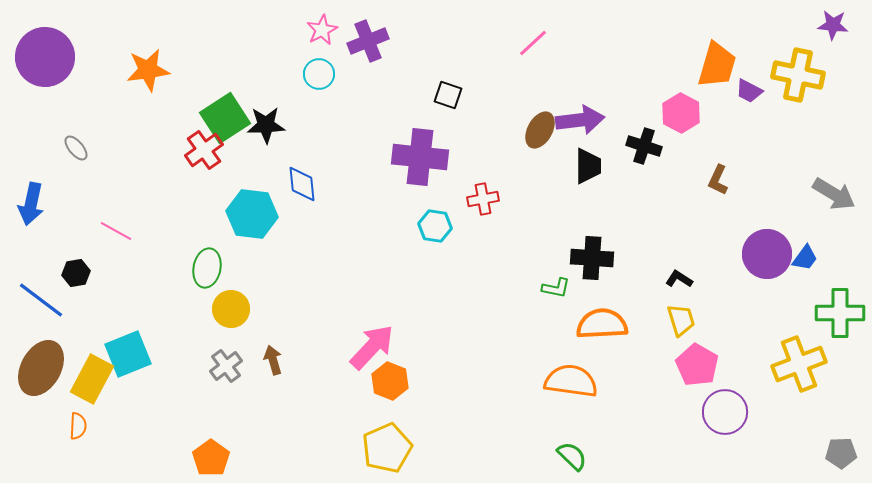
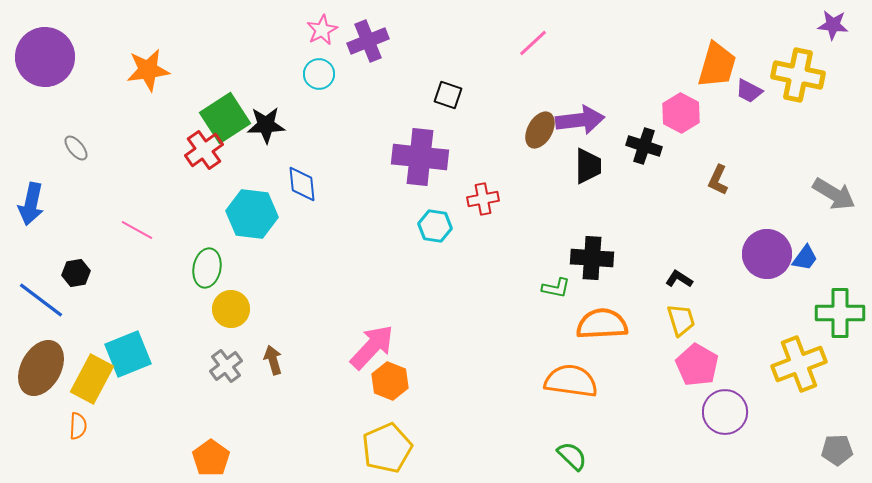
pink line at (116, 231): moved 21 px right, 1 px up
gray pentagon at (841, 453): moved 4 px left, 3 px up
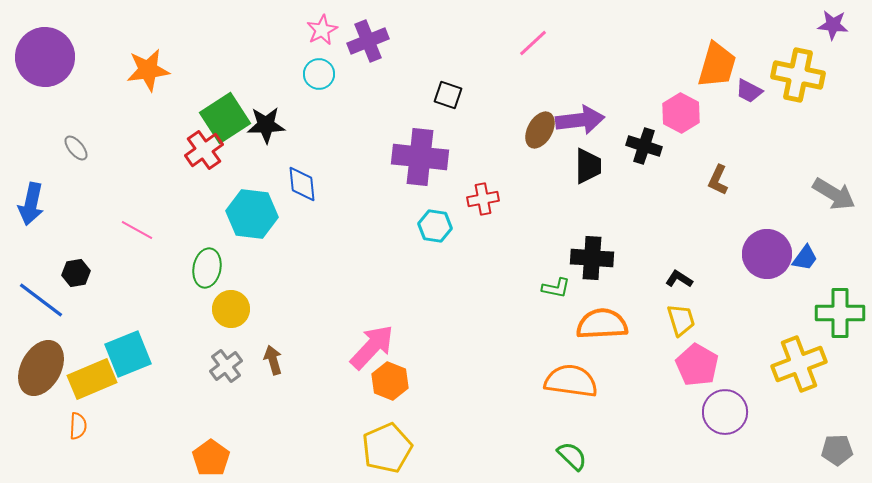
yellow rectangle at (92, 379): rotated 39 degrees clockwise
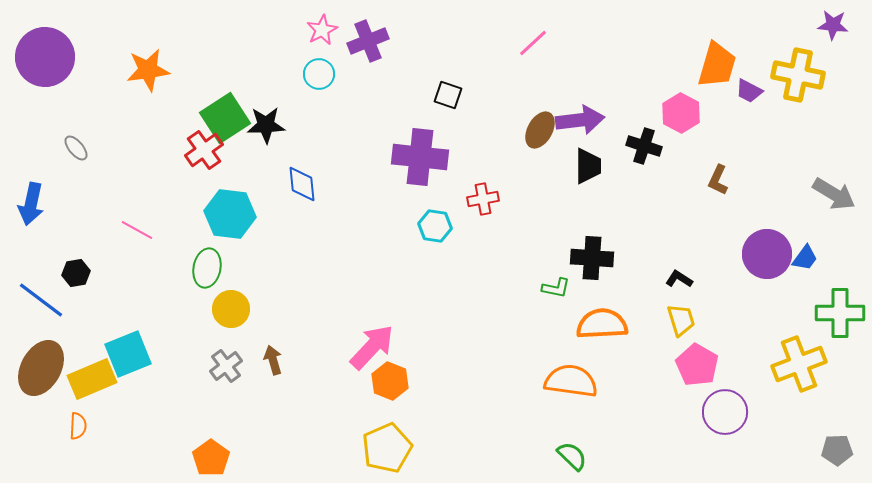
cyan hexagon at (252, 214): moved 22 px left
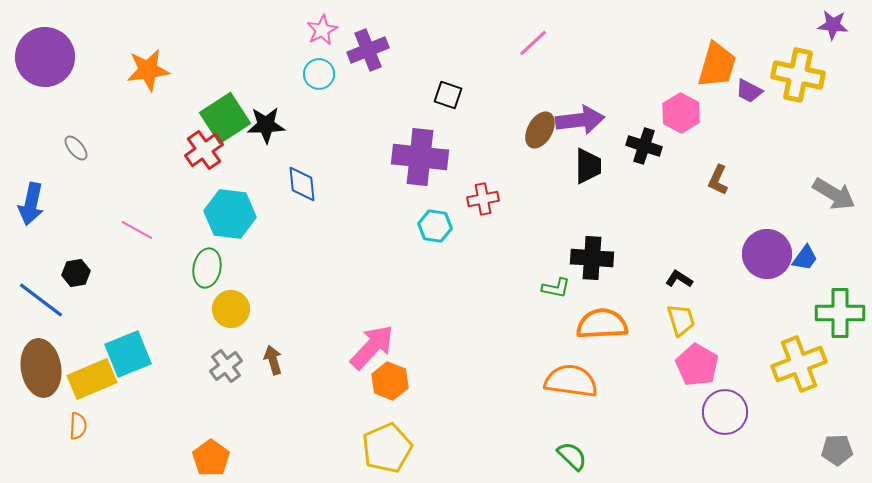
purple cross at (368, 41): moved 9 px down
brown ellipse at (41, 368): rotated 38 degrees counterclockwise
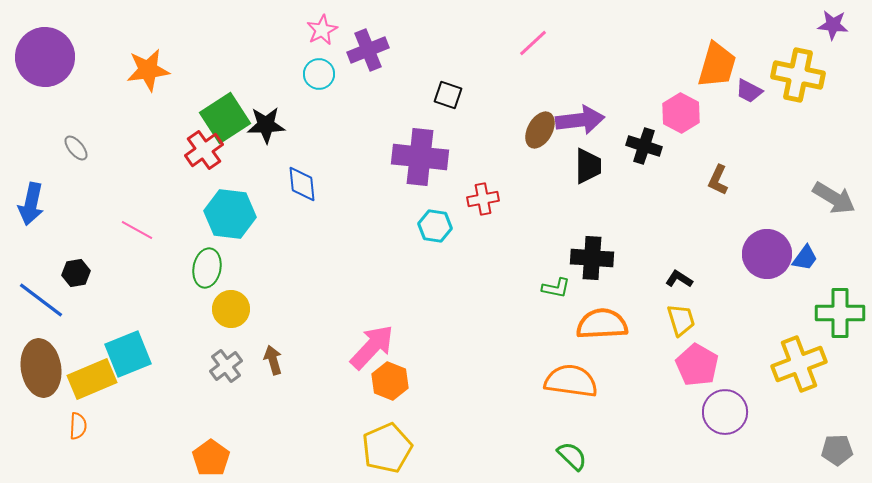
gray arrow at (834, 194): moved 4 px down
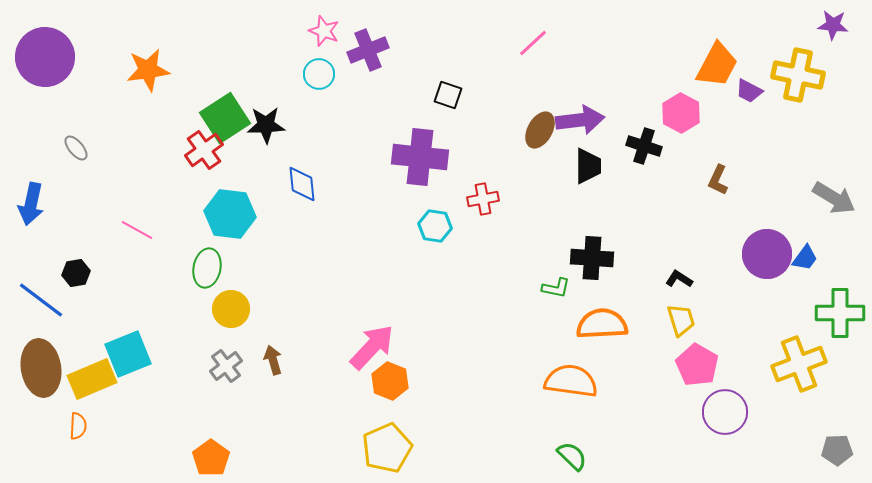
pink star at (322, 30): moved 2 px right, 1 px down; rotated 24 degrees counterclockwise
orange trapezoid at (717, 65): rotated 12 degrees clockwise
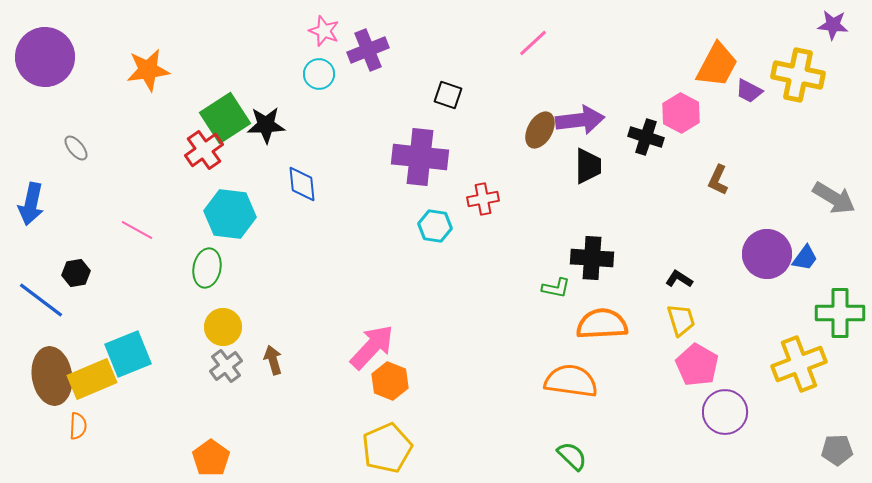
black cross at (644, 146): moved 2 px right, 9 px up
yellow circle at (231, 309): moved 8 px left, 18 px down
brown ellipse at (41, 368): moved 11 px right, 8 px down
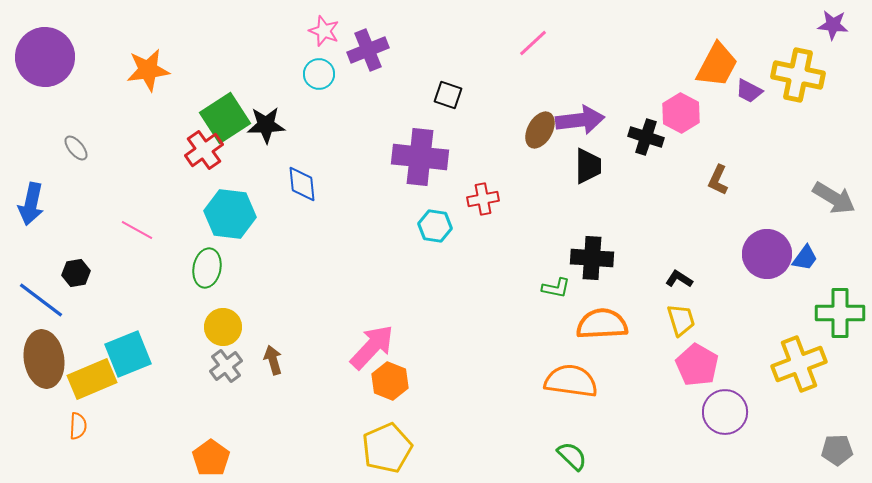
brown ellipse at (52, 376): moved 8 px left, 17 px up
